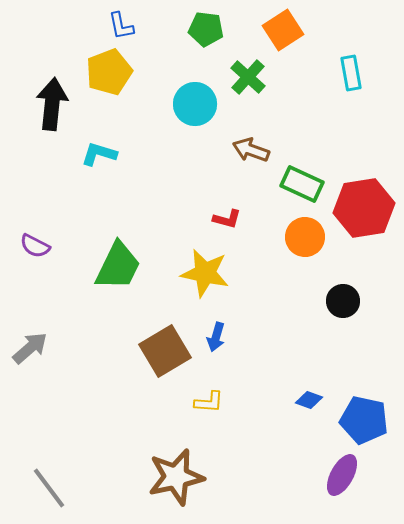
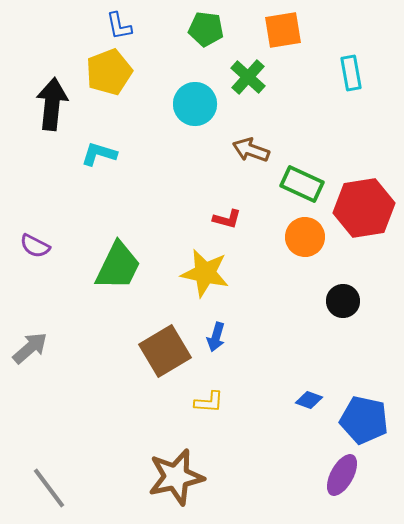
blue L-shape: moved 2 px left
orange square: rotated 24 degrees clockwise
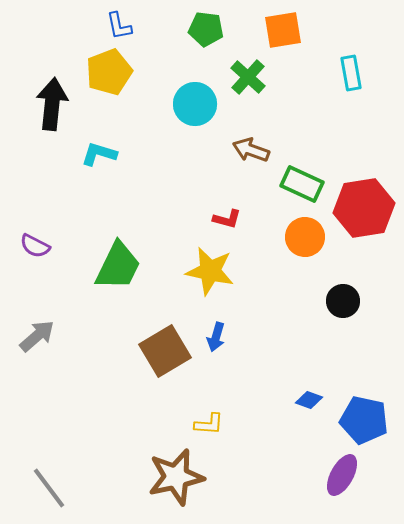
yellow star: moved 5 px right, 2 px up
gray arrow: moved 7 px right, 12 px up
yellow L-shape: moved 22 px down
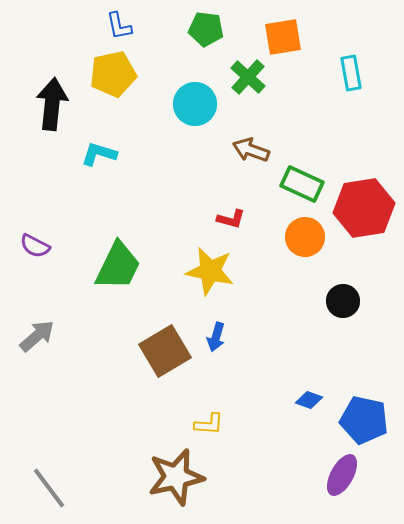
orange square: moved 7 px down
yellow pentagon: moved 4 px right, 2 px down; rotated 9 degrees clockwise
red L-shape: moved 4 px right
